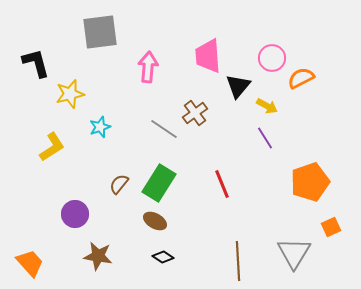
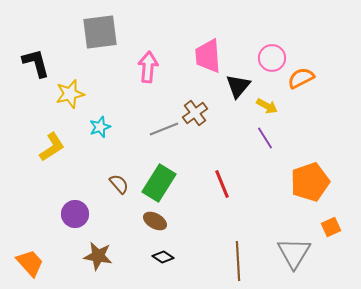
gray line: rotated 56 degrees counterclockwise
brown semicircle: rotated 100 degrees clockwise
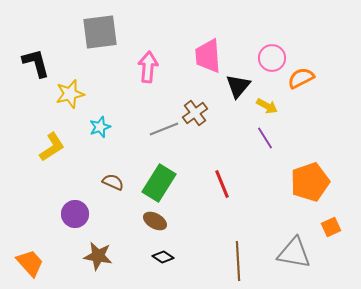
brown semicircle: moved 6 px left, 2 px up; rotated 25 degrees counterclockwise
gray triangle: rotated 51 degrees counterclockwise
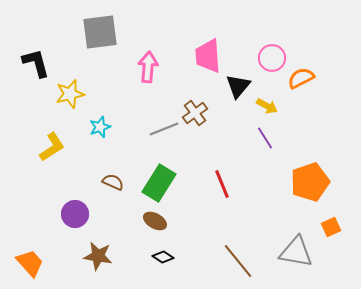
gray triangle: moved 2 px right, 1 px up
brown line: rotated 36 degrees counterclockwise
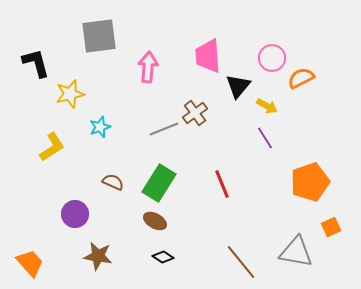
gray square: moved 1 px left, 4 px down
brown line: moved 3 px right, 1 px down
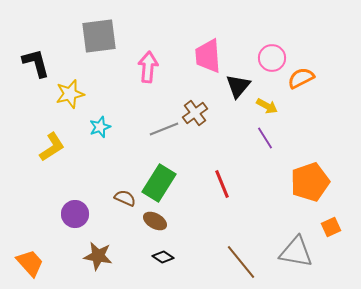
brown semicircle: moved 12 px right, 16 px down
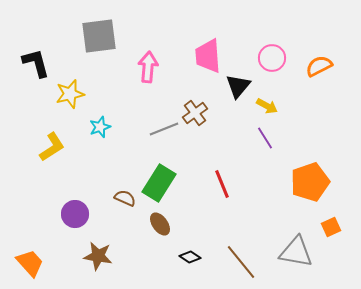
orange semicircle: moved 18 px right, 12 px up
brown ellipse: moved 5 px right, 3 px down; rotated 25 degrees clockwise
black diamond: moved 27 px right
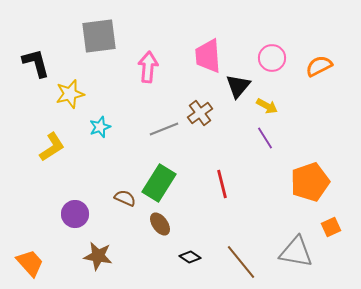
brown cross: moved 5 px right
red line: rotated 8 degrees clockwise
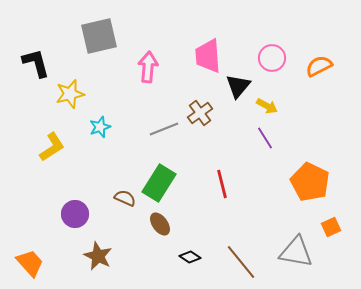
gray square: rotated 6 degrees counterclockwise
orange pentagon: rotated 27 degrees counterclockwise
brown star: rotated 16 degrees clockwise
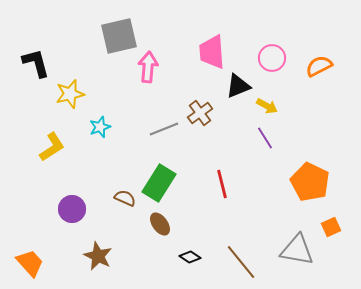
gray square: moved 20 px right
pink trapezoid: moved 4 px right, 4 px up
black triangle: rotated 28 degrees clockwise
purple circle: moved 3 px left, 5 px up
gray triangle: moved 1 px right, 2 px up
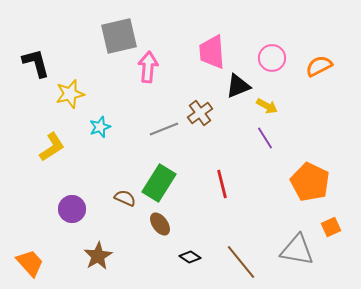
brown star: rotated 16 degrees clockwise
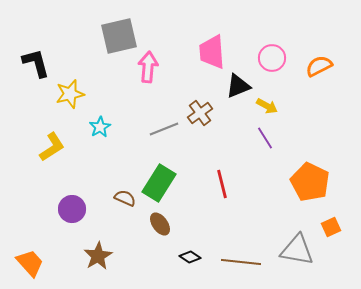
cyan star: rotated 10 degrees counterclockwise
brown line: rotated 45 degrees counterclockwise
